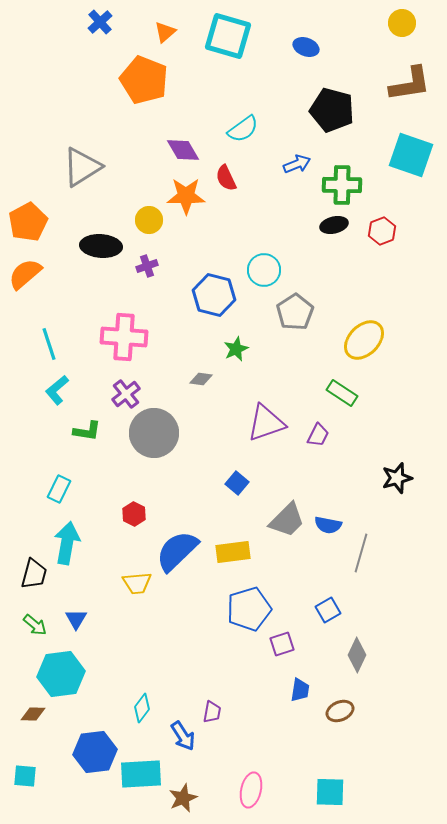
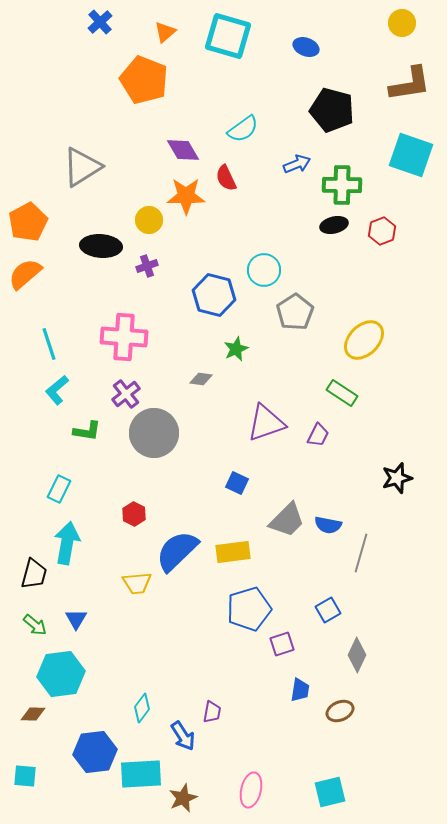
blue square at (237, 483): rotated 15 degrees counterclockwise
cyan square at (330, 792): rotated 16 degrees counterclockwise
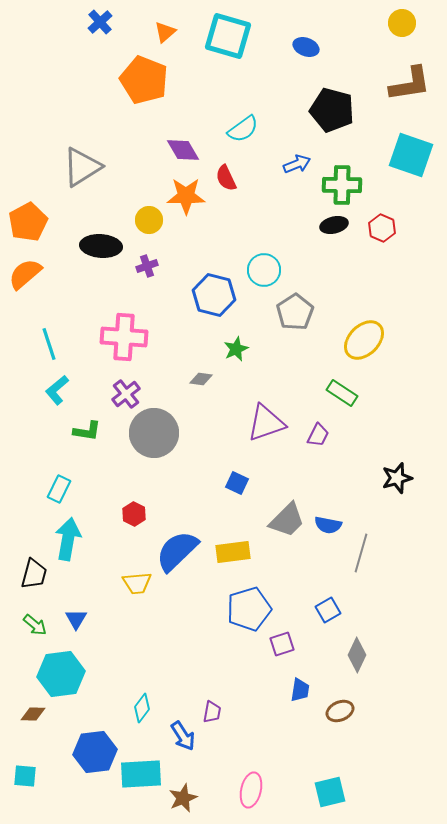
red hexagon at (382, 231): moved 3 px up; rotated 16 degrees counterclockwise
cyan arrow at (67, 543): moved 1 px right, 4 px up
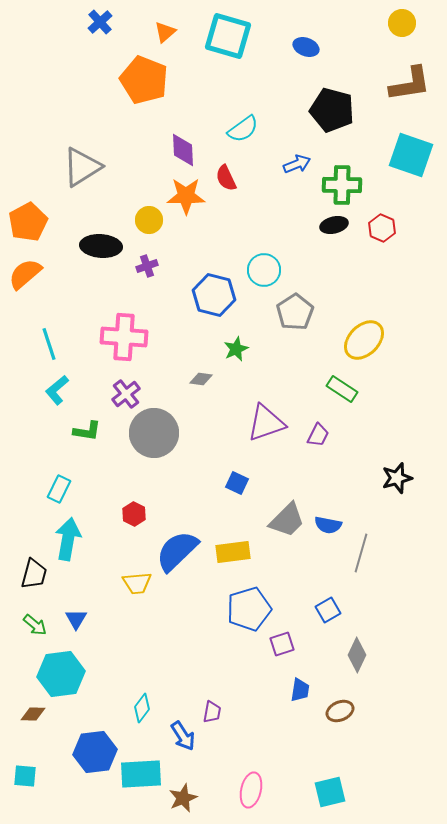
purple diamond at (183, 150): rotated 28 degrees clockwise
green rectangle at (342, 393): moved 4 px up
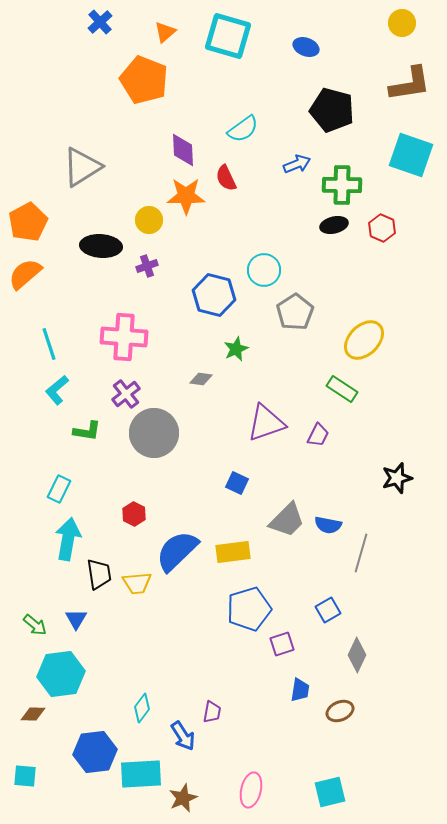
black trapezoid at (34, 574): moved 65 px right; rotated 24 degrees counterclockwise
